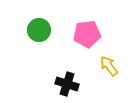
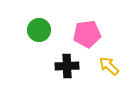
yellow arrow: rotated 10 degrees counterclockwise
black cross: moved 18 px up; rotated 20 degrees counterclockwise
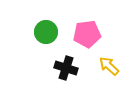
green circle: moved 7 px right, 2 px down
black cross: moved 1 px left, 2 px down; rotated 20 degrees clockwise
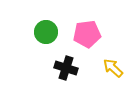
yellow arrow: moved 4 px right, 2 px down
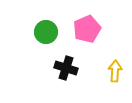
pink pentagon: moved 5 px up; rotated 16 degrees counterclockwise
yellow arrow: moved 2 px right, 3 px down; rotated 50 degrees clockwise
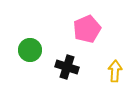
green circle: moved 16 px left, 18 px down
black cross: moved 1 px right, 1 px up
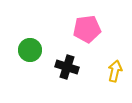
pink pentagon: rotated 16 degrees clockwise
yellow arrow: rotated 10 degrees clockwise
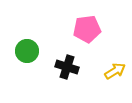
green circle: moved 3 px left, 1 px down
yellow arrow: rotated 45 degrees clockwise
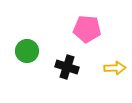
pink pentagon: rotated 12 degrees clockwise
yellow arrow: moved 3 px up; rotated 30 degrees clockwise
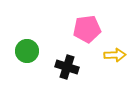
pink pentagon: rotated 12 degrees counterclockwise
yellow arrow: moved 13 px up
